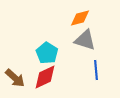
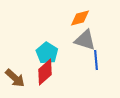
blue line: moved 10 px up
red diamond: moved 5 px up; rotated 16 degrees counterclockwise
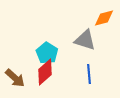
orange diamond: moved 24 px right
blue line: moved 7 px left, 14 px down
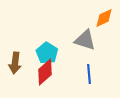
orange diamond: rotated 10 degrees counterclockwise
brown arrow: moved 15 px up; rotated 55 degrees clockwise
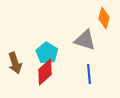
orange diamond: rotated 50 degrees counterclockwise
brown arrow: rotated 25 degrees counterclockwise
